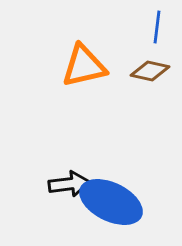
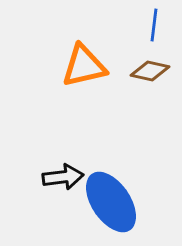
blue line: moved 3 px left, 2 px up
black arrow: moved 6 px left, 7 px up
blue ellipse: rotated 30 degrees clockwise
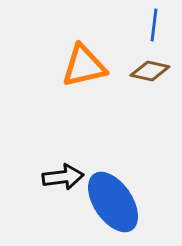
blue ellipse: moved 2 px right
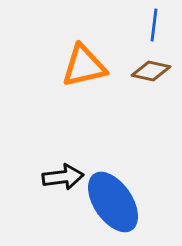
brown diamond: moved 1 px right
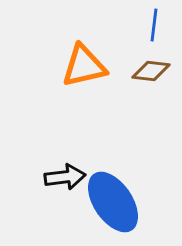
brown diamond: rotated 6 degrees counterclockwise
black arrow: moved 2 px right
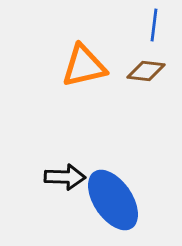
brown diamond: moved 5 px left
black arrow: rotated 9 degrees clockwise
blue ellipse: moved 2 px up
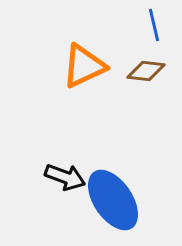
blue line: rotated 20 degrees counterclockwise
orange triangle: rotated 12 degrees counterclockwise
black arrow: rotated 18 degrees clockwise
